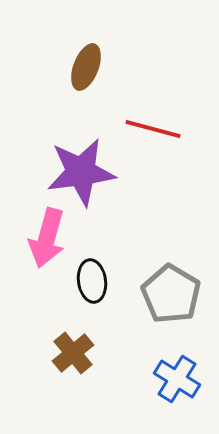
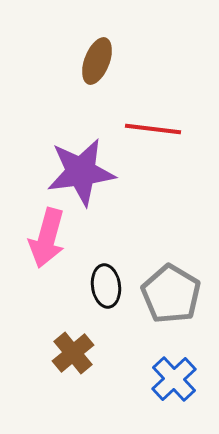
brown ellipse: moved 11 px right, 6 px up
red line: rotated 8 degrees counterclockwise
black ellipse: moved 14 px right, 5 px down
blue cross: moved 3 px left; rotated 15 degrees clockwise
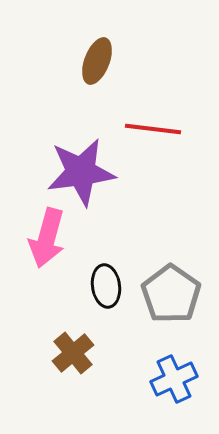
gray pentagon: rotated 4 degrees clockwise
blue cross: rotated 18 degrees clockwise
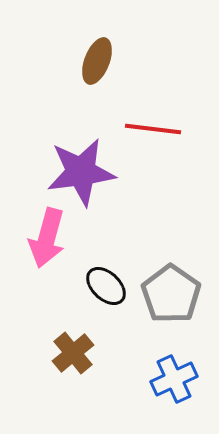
black ellipse: rotated 39 degrees counterclockwise
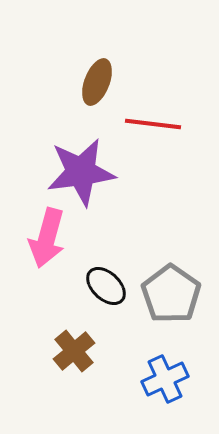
brown ellipse: moved 21 px down
red line: moved 5 px up
brown cross: moved 1 px right, 2 px up
blue cross: moved 9 px left
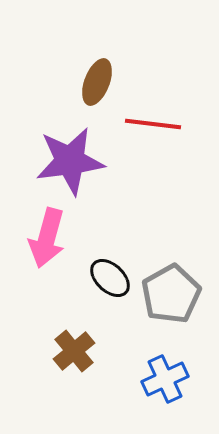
purple star: moved 11 px left, 11 px up
black ellipse: moved 4 px right, 8 px up
gray pentagon: rotated 8 degrees clockwise
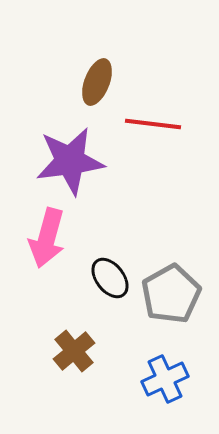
black ellipse: rotated 9 degrees clockwise
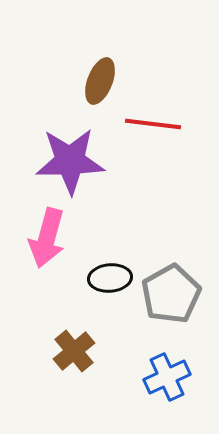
brown ellipse: moved 3 px right, 1 px up
purple star: rotated 6 degrees clockwise
black ellipse: rotated 57 degrees counterclockwise
blue cross: moved 2 px right, 2 px up
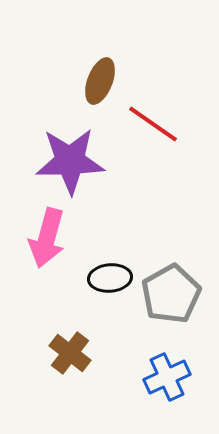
red line: rotated 28 degrees clockwise
brown cross: moved 4 px left, 2 px down; rotated 12 degrees counterclockwise
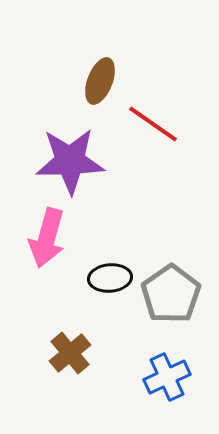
gray pentagon: rotated 6 degrees counterclockwise
brown cross: rotated 12 degrees clockwise
